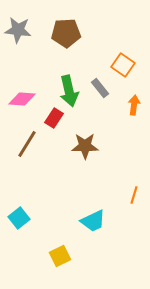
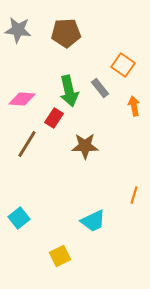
orange arrow: moved 1 px down; rotated 18 degrees counterclockwise
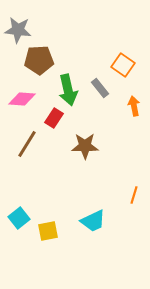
brown pentagon: moved 27 px left, 27 px down
green arrow: moved 1 px left, 1 px up
yellow square: moved 12 px left, 25 px up; rotated 15 degrees clockwise
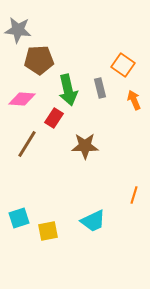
gray rectangle: rotated 24 degrees clockwise
orange arrow: moved 6 px up; rotated 12 degrees counterclockwise
cyan square: rotated 20 degrees clockwise
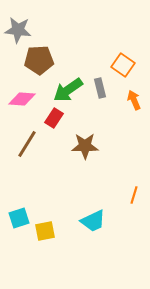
green arrow: rotated 68 degrees clockwise
yellow square: moved 3 px left
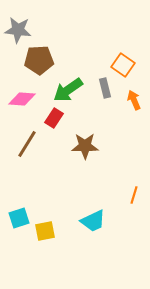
gray rectangle: moved 5 px right
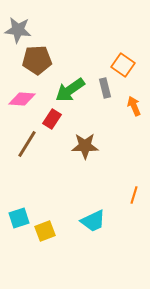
brown pentagon: moved 2 px left
green arrow: moved 2 px right
orange arrow: moved 6 px down
red rectangle: moved 2 px left, 1 px down
yellow square: rotated 10 degrees counterclockwise
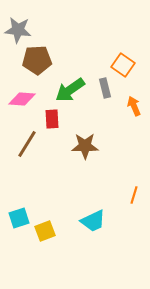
red rectangle: rotated 36 degrees counterclockwise
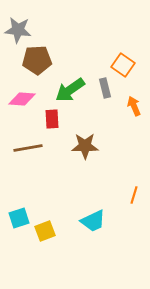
brown line: moved 1 px right, 4 px down; rotated 48 degrees clockwise
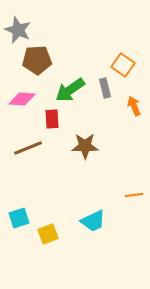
gray star: rotated 16 degrees clockwise
brown line: rotated 12 degrees counterclockwise
orange line: rotated 66 degrees clockwise
yellow square: moved 3 px right, 3 px down
